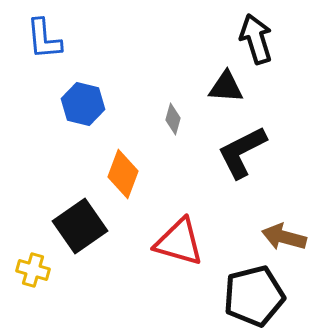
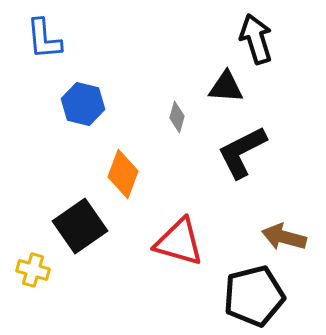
gray diamond: moved 4 px right, 2 px up
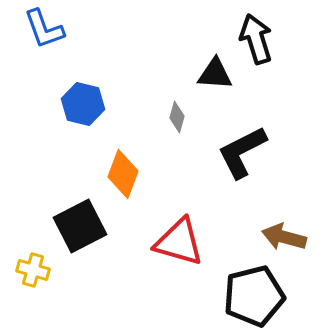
blue L-shape: moved 10 px up; rotated 15 degrees counterclockwise
black triangle: moved 11 px left, 13 px up
black square: rotated 8 degrees clockwise
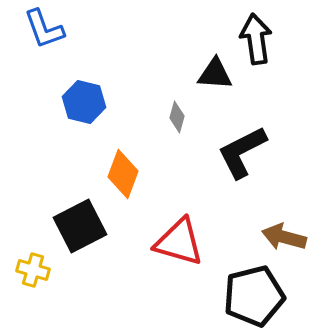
black arrow: rotated 9 degrees clockwise
blue hexagon: moved 1 px right, 2 px up
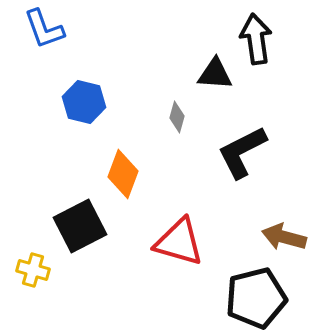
black pentagon: moved 2 px right, 2 px down
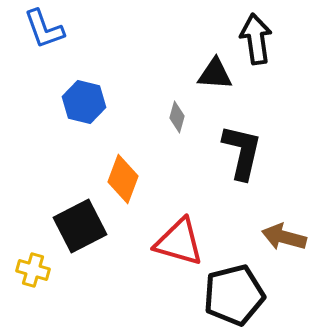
black L-shape: rotated 130 degrees clockwise
orange diamond: moved 5 px down
black pentagon: moved 22 px left, 3 px up
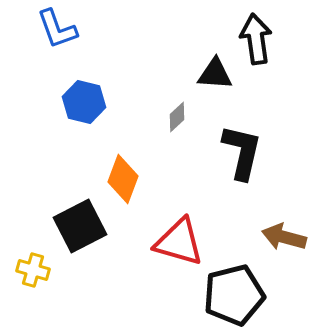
blue L-shape: moved 13 px right
gray diamond: rotated 32 degrees clockwise
